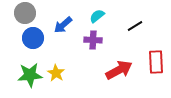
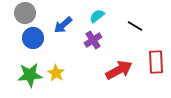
black line: rotated 63 degrees clockwise
purple cross: rotated 36 degrees counterclockwise
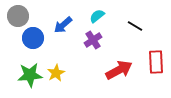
gray circle: moved 7 px left, 3 px down
yellow star: rotated 12 degrees clockwise
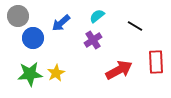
blue arrow: moved 2 px left, 2 px up
green star: moved 1 px up
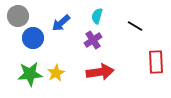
cyan semicircle: rotated 35 degrees counterclockwise
red arrow: moved 19 px left, 2 px down; rotated 20 degrees clockwise
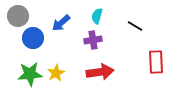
purple cross: rotated 24 degrees clockwise
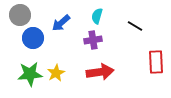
gray circle: moved 2 px right, 1 px up
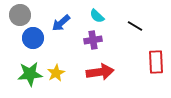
cyan semicircle: rotated 63 degrees counterclockwise
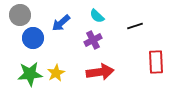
black line: rotated 49 degrees counterclockwise
purple cross: rotated 18 degrees counterclockwise
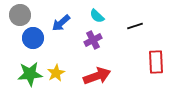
red arrow: moved 3 px left, 4 px down; rotated 12 degrees counterclockwise
